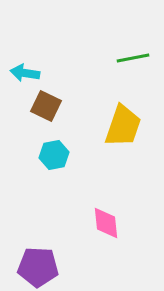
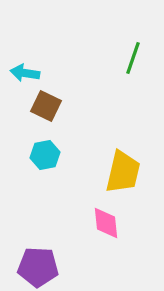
green line: rotated 60 degrees counterclockwise
yellow trapezoid: moved 46 px down; rotated 6 degrees counterclockwise
cyan hexagon: moved 9 px left
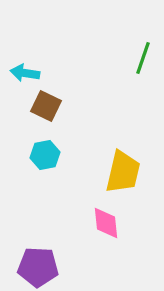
green line: moved 10 px right
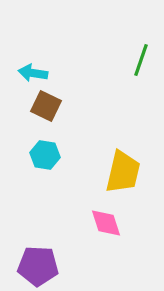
green line: moved 2 px left, 2 px down
cyan arrow: moved 8 px right
cyan hexagon: rotated 20 degrees clockwise
pink diamond: rotated 12 degrees counterclockwise
purple pentagon: moved 1 px up
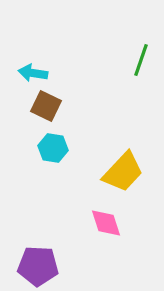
cyan hexagon: moved 8 px right, 7 px up
yellow trapezoid: rotated 30 degrees clockwise
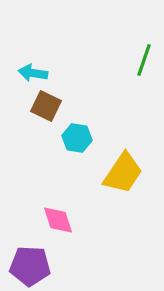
green line: moved 3 px right
cyan hexagon: moved 24 px right, 10 px up
yellow trapezoid: moved 1 px down; rotated 9 degrees counterclockwise
pink diamond: moved 48 px left, 3 px up
purple pentagon: moved 8 px left
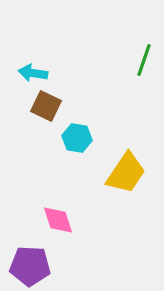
yellow trapezoid: moved 3 px right
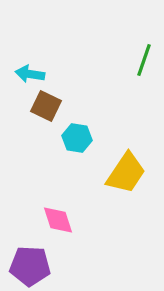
cyan arrow: moved 3 px left, 1 px down
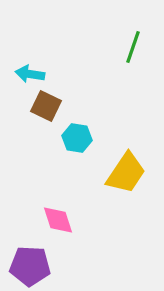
green line: moved 11 px left, 13 px up
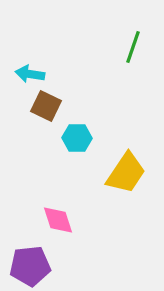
cyan hexagon: rotated 8 degrees counterclockwise
purple pentagon: rotated 9 degrees counterclockwise
